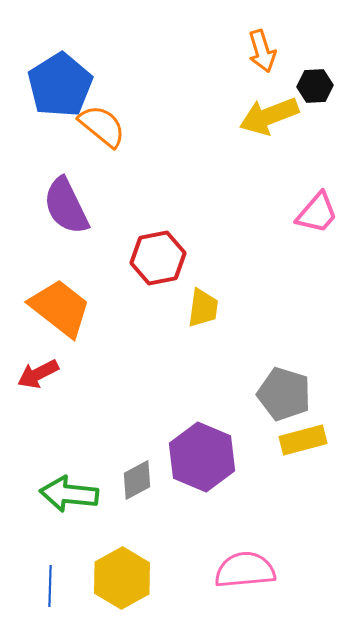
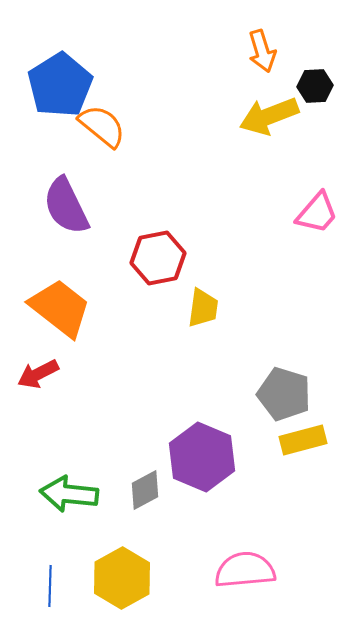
gray diamond: moved 8 px right, 10 px down
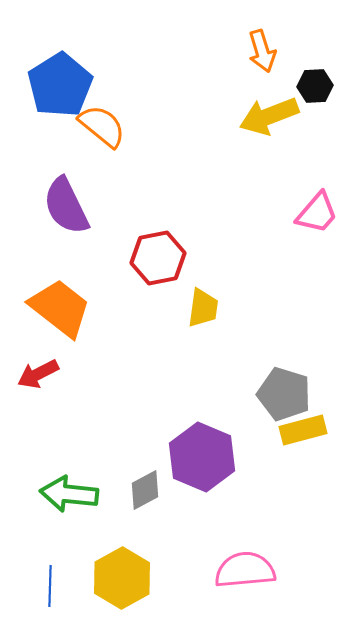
yellow rectangle: moved 10 px up
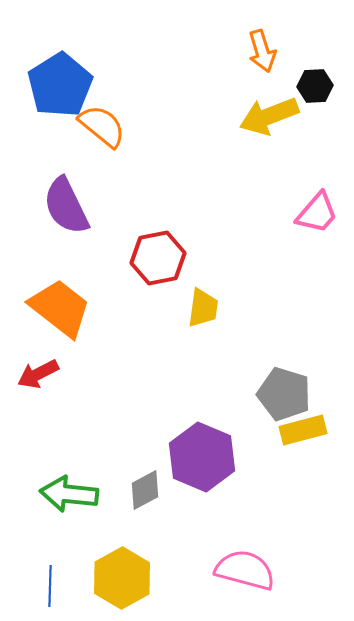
pink semicircle: rotated 20 degrees clockwise
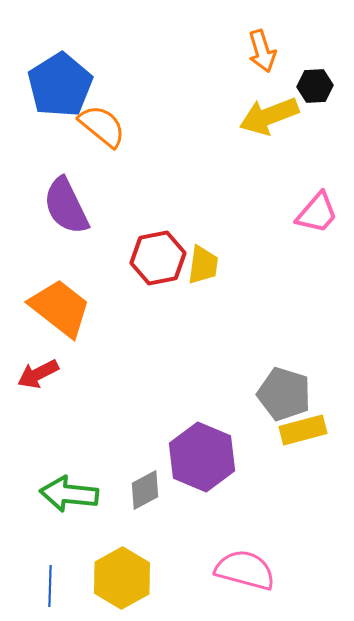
yellow trapezoid: moved 43 px up
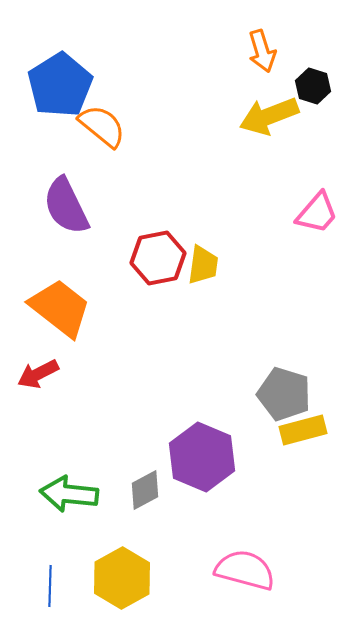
black hexagon: moved 2 px left; rotated 20 degrees clockwise
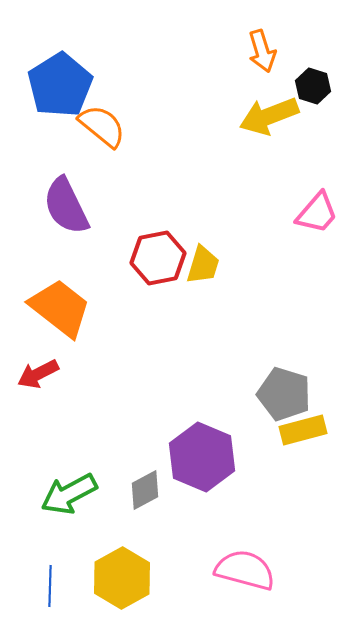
yellow trapezoid: rotated 9 degrees clockwise
green arrow: rotated 34 degrees counterclockwise
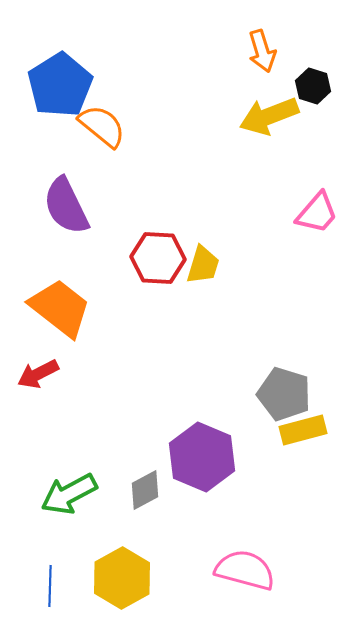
red hexagon: rotated 14 degrees clockwise
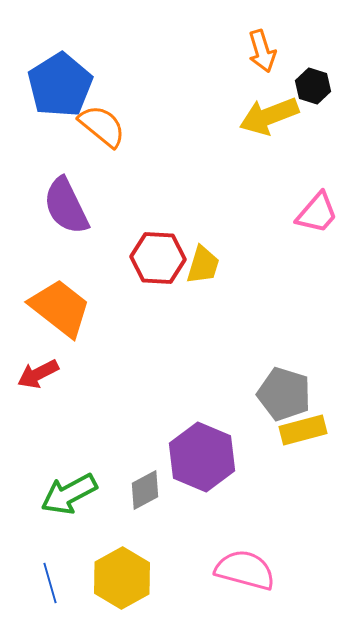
blue line: moved 3 px up; rotated 18 degrees counterclockwise
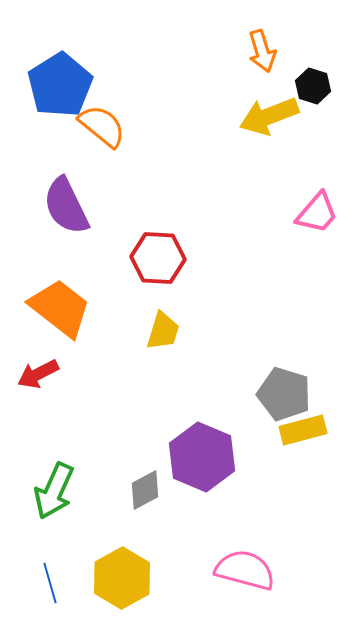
yellow trapezoid: moved 40 px left, 66 px down
green arrow: moved 15 px left, 3 px up; rotated 38 degrees counterclockwise
